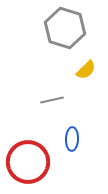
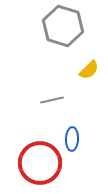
gray hexagon: moved 2 px left, 2 px up
yellow semicircle: moved 3 px right
red circle: moved 12 px right, 1 px down
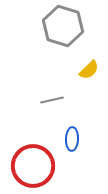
red circle: moved 7 px left, 3 px down
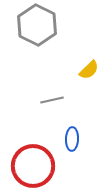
gray hexagon: moved 26 px left, 1 px up; rotated 9 degrees clockwise
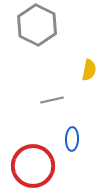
yellow semicircle: rotated 35 degrees counterclockwise
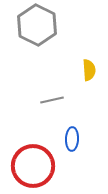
yellow semicircle: rotated 15 degrees counterclockwise
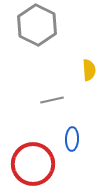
red circle: moved 2 px up
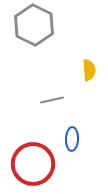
gray hexagon: moved 3 px left
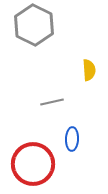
gray line: moved 2 px down
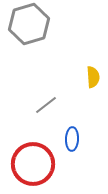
gray hexagon: moved 5 px left, 1 px up; rotated 18 degrees clockwise
yellow semicircle: moved 4 px right, 7 px down
gray line: moved 6 px left, 3 px down; rotated 25 degrees counterclockwise
